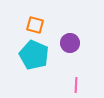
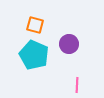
purple circle: moved 1 px left, 1 px down
pink line: moved 1 px right
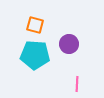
cyan pentagon: moved 1 px right; rotated 20 degrees counterclockwise
pink line: moved 1 px up
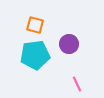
cyan pentagon: rotated 12 degrees counterclockwise
pink line: rotated 28 degrees counterclockwise
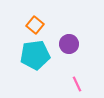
orange square: rotated 24 degrees clockwise
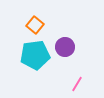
purple circle: moved 4 px left, 3 px down
pink line: rotated 56 degrees clockwise
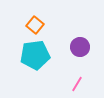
purple circle: moved 15 px right
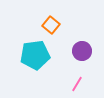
orange square: moved 16 px right
purple circle: moved 2 px right, 4 px down
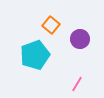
purple circle: moved 2 px left, 12 px up
cyan pentagon: rotated 12 degrees counterclockwise
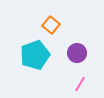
purple circle: moved 3 px left, 14 px down
pink line: moved 3 px right
